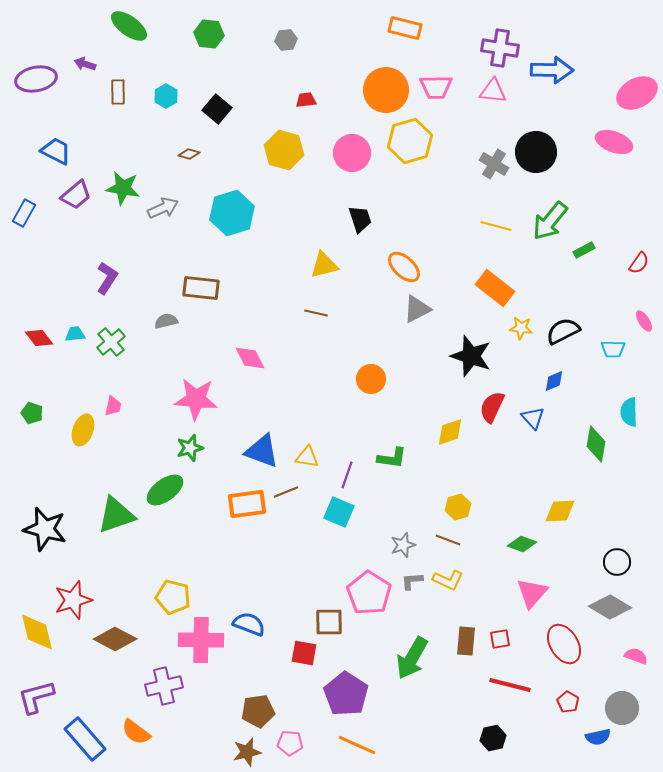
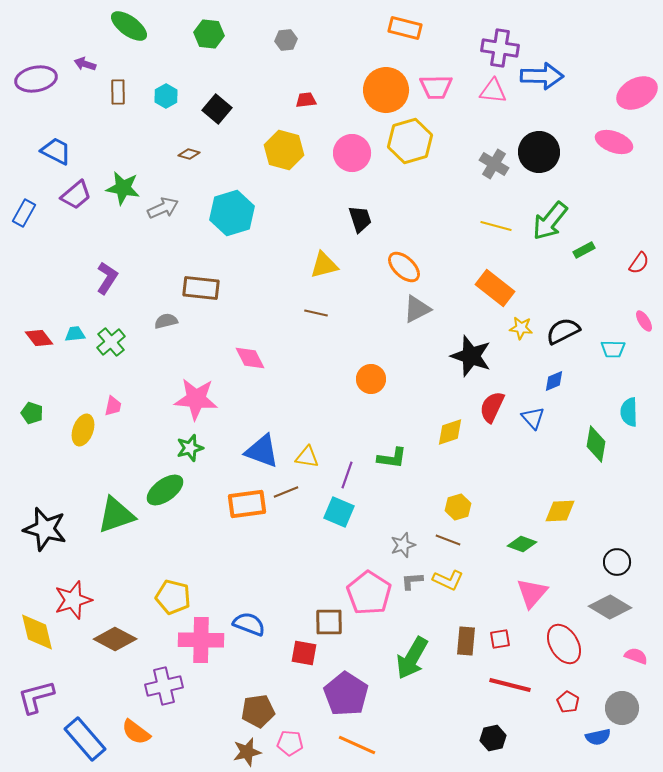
blue arrow at (552, 70): moved 10 px left, 6 px down
black circle at (536, 152): moved 3 px right
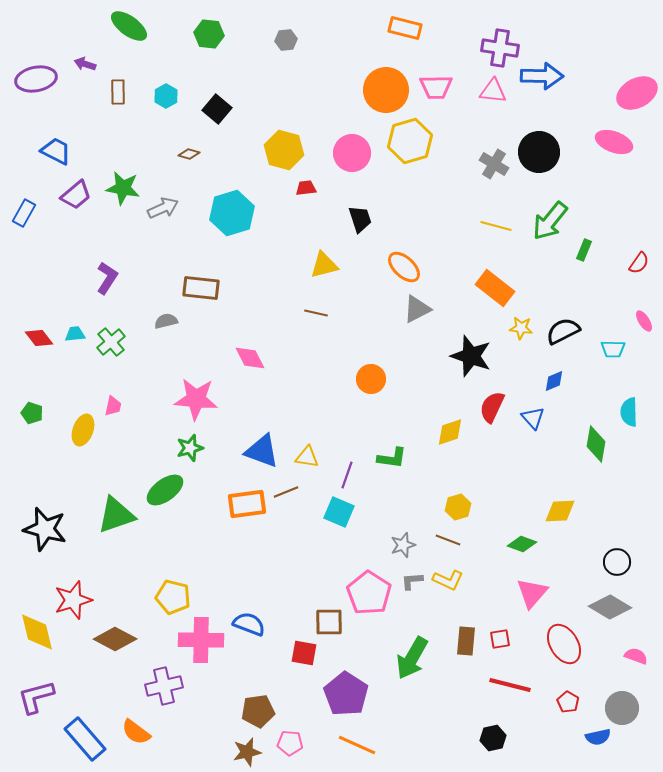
red trapezoid at (306, 100): moved 88 px down
green rectangle at (584, 250): rotated 40 degrees counterclockwise
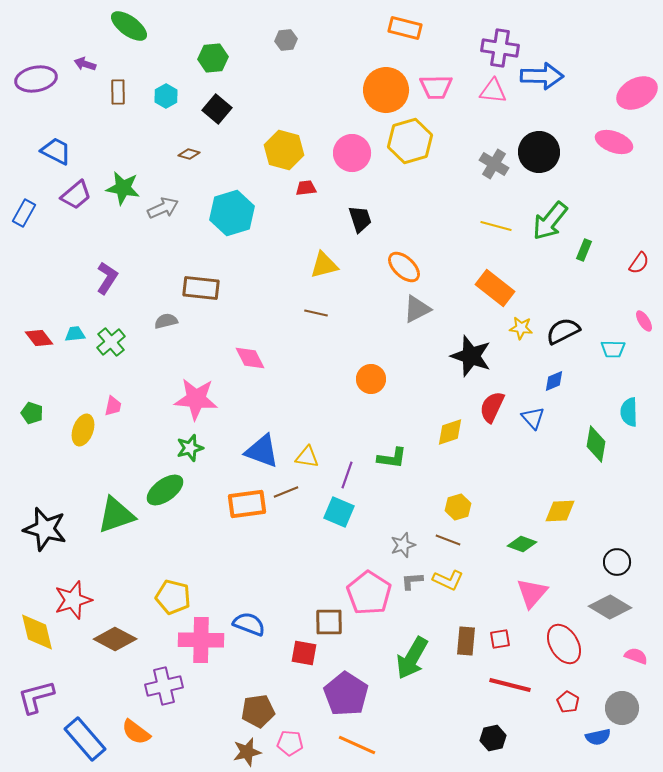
green hexagon at (209, 34): moved 4 px right, 24 px down; rotated 12 degrees counterclockwise
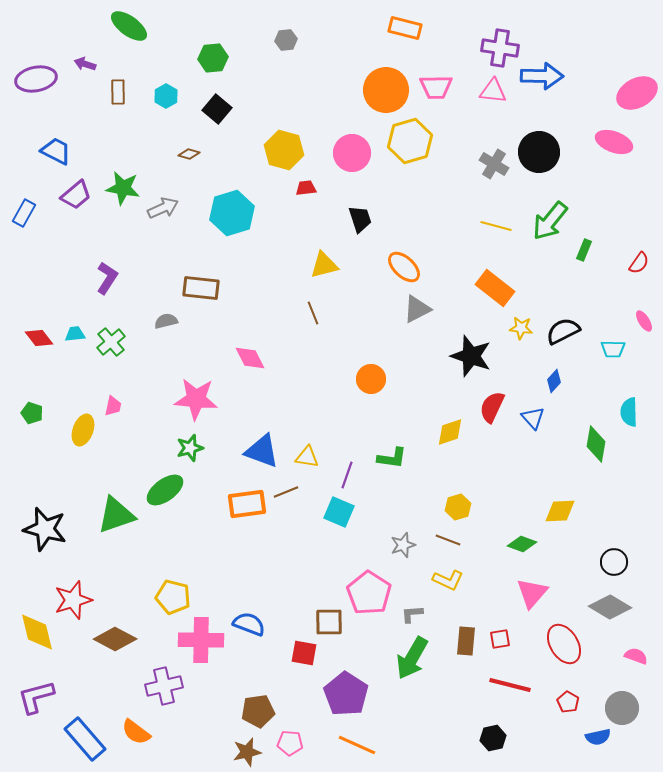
brown line at (316, 313): moved 3 px left; rotated 55 degrees clockwise
blue diamond at (554, 381): rotated 25 degrees counterclockwise
black circle at (617, 562): moved 3 px left
gray L-shape at (412, 581): moved 33 px down
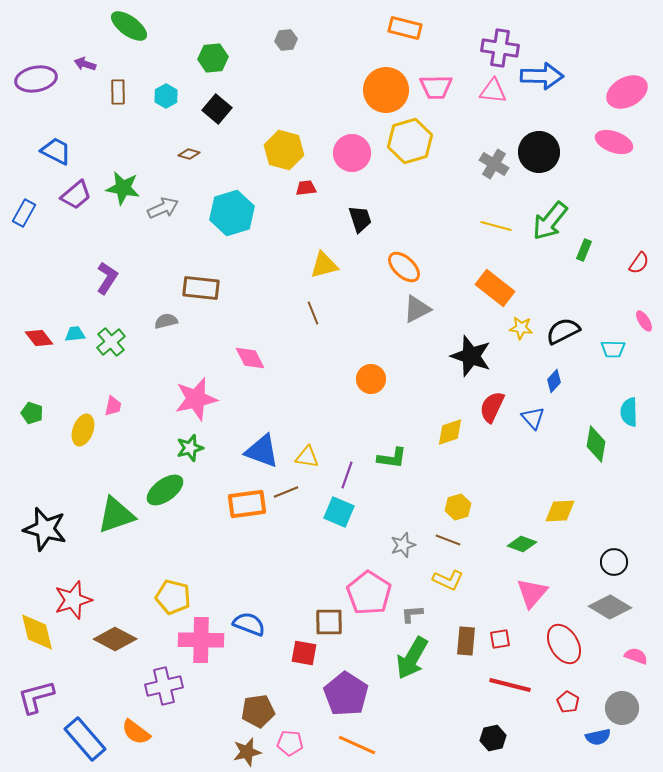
pink ellipse at (637, 93): moved 10 px left, 1 px up
pink star at (196, 399): rotated 18 degrees counterclockwise
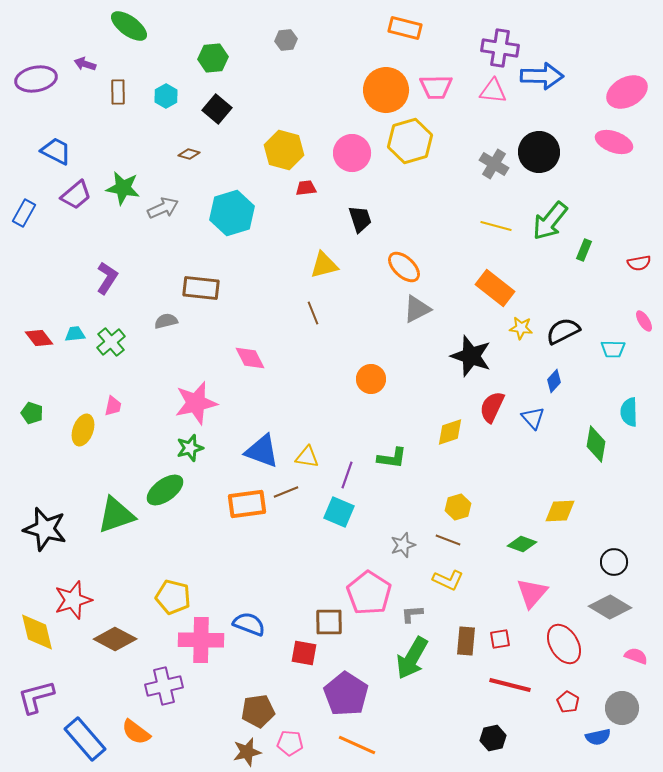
red semicircle at (639, 263): rotated 45 degrees clockwise
pink star at (196, 399): moved 4 px down
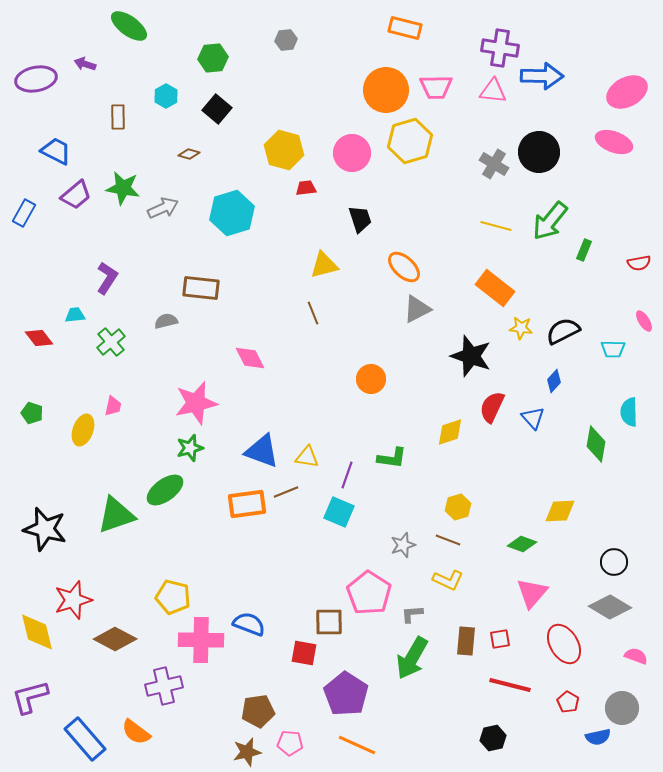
brown rectangle at (118, 92): moved 25 px down
cyan trapezoid at (75, 334): moved 19 px up
purple L-shape at (36, 697): moved 6 px left
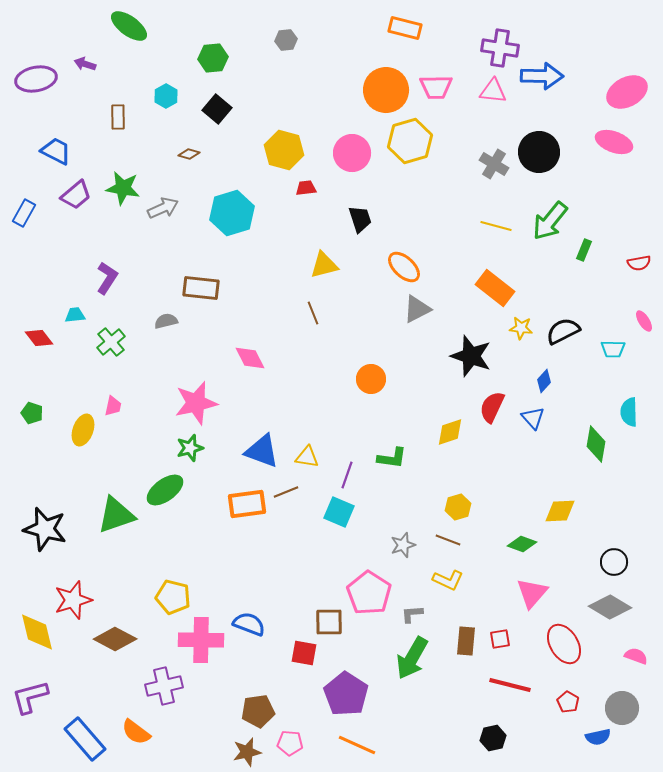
blue diamond at (554, 381): moved 10 px left
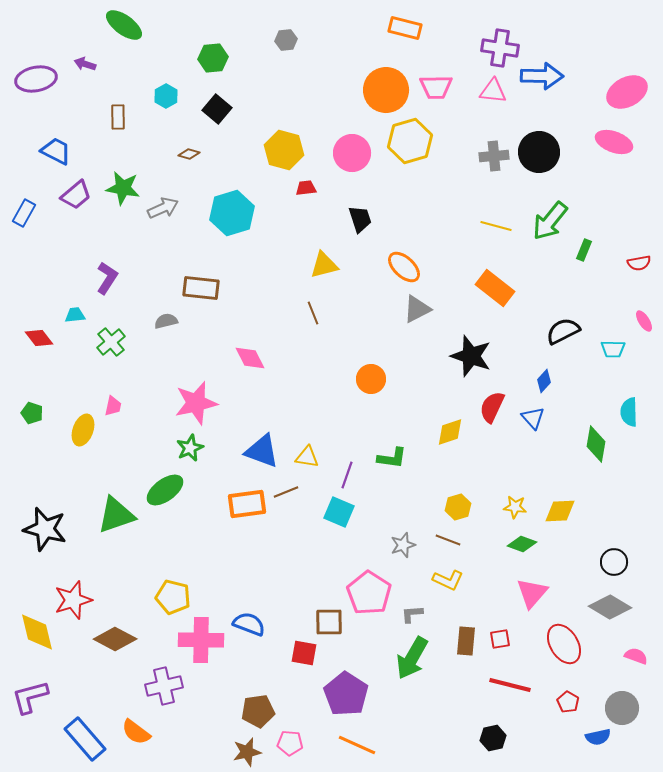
green ellipse at (129, 26): moved 5 px left, 1 px up
gray cross at (494, 164): moved 8 px up; rotated 36 degrees counterclockwise
yellow star at (521, 328): moved 6 px left, 179 px down
green star at (190, 448): rotated 8 degrees counterclockwise
